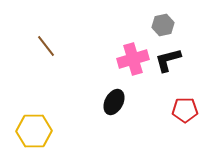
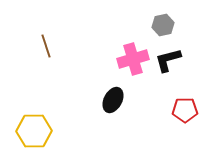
brown line: rotated 20 degrees clockwise
black ellipse: moved 1 px left, 2 px up
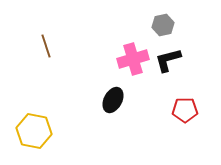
yellow hexagon: rotated 12 degrees clockwise
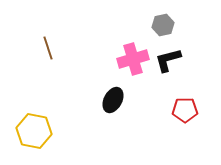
brown line: moved 2 px right, 2 px down
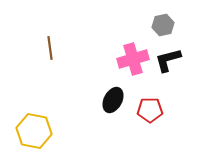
brown line: moved 2 px right; rotated 10 degrees clockwise
red pentagon: moved 35 px left
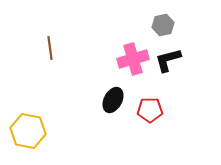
yellow hexagon: moved 6 px left
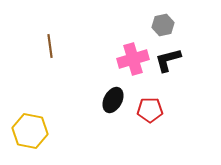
brown line: moved 2 px up
yellow hexagon: moved 2 px right
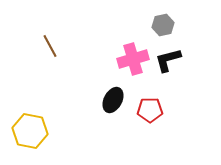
brown line: rotated 20 degrees counterclockwise
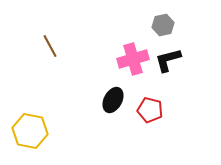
red pentagon: rotated 15 degrees clockwise
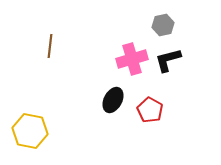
brown line: rotated 35 degrees clockwise
pink cross: moved 1 px left
red pentagon: rotated 15 degrees clockwise
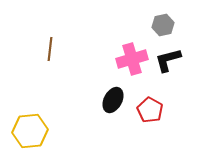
brown line: moved 3 px down
yellow hexagon: rotated 16 degrees counterclockwise
